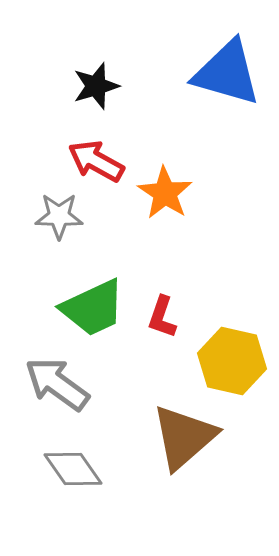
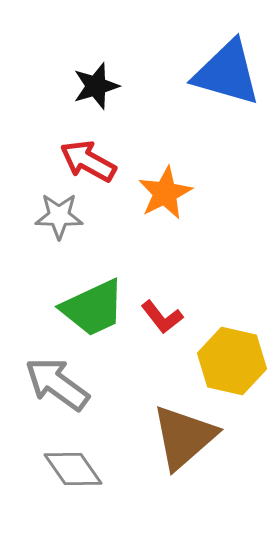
red arrow: moved 8 px left
orange star: rotated 12 degrees clockwise
red L-shape: rotated 57 degrees counterclockwise
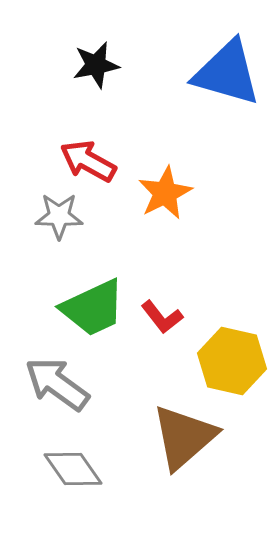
black star: moved 21 px up; rotated 6 degrees clockwise
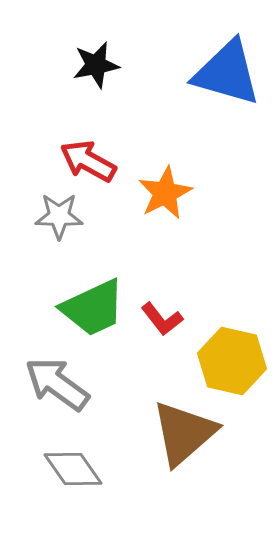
red L-shape: moved 2 px down
brown triangle: moved 4 px up
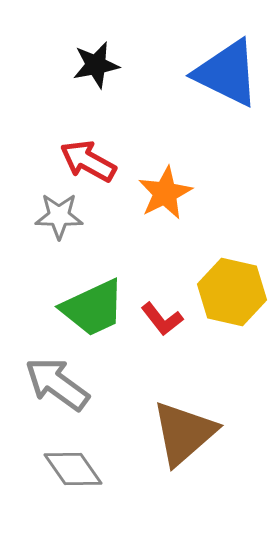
blue triangle: rotated 10 degrees clockwise
yellow hexagon: moved 69 px up
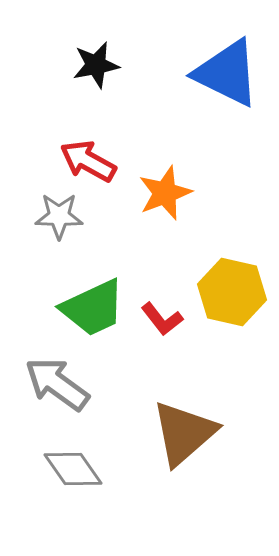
orange star: rotated 6 degrees clockwise
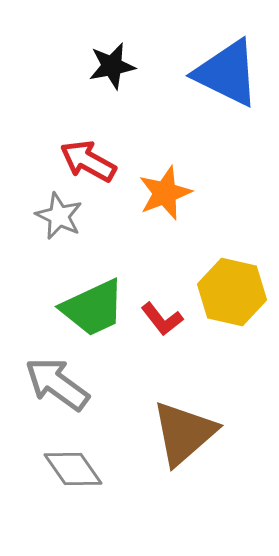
black star: moved 16 px right, 1 px down
gray star: rotated 24 degrees clockwise
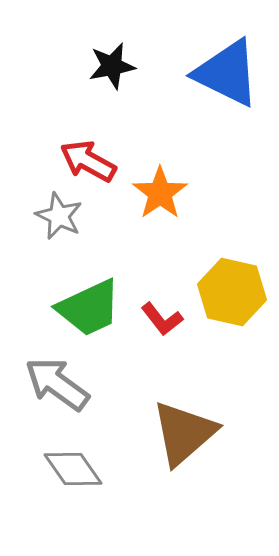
orange star: moved 5 px left; rotated 14 degrees counterclockwise
green trapezoid: moved 4 px left
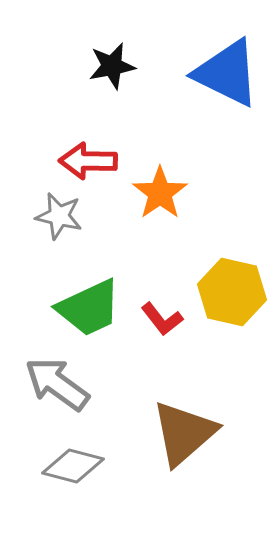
red arrow: rotated 28 degrees counterclockwise
gray star: rotated 12 degrees counterclockwise
gray diamond: moved 3 px up; rotated 40 degrees counterclockwise
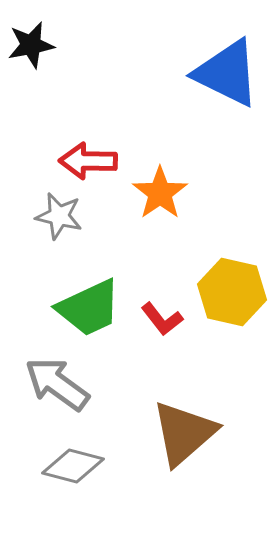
black star: moved 81 px left, 21 px up
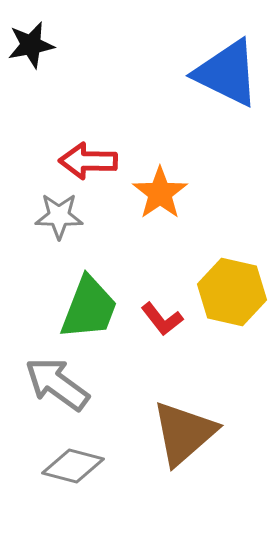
gray star: rotated 12 degrees counterclockwise
green trapezoid: rotated 44 degrees counterclockwise
